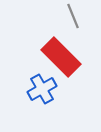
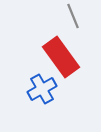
red rectangle: rotated 9 degrees clockwise
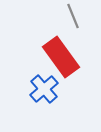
blue cross: moved 2 px right; rotated 12 degrees counterclockwise
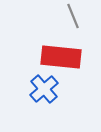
red rectangle: rotated 48 degrees counterclockwise
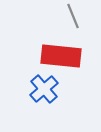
red rectangle: moved 1 px up
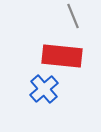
red rectangle: moved 1 px right
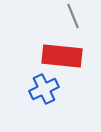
blue cross: rotated 16 degrees clockwise
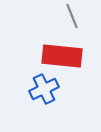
gray line: moved 1 px left
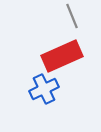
red rectangle: rotated 30 degrees counterclockwise
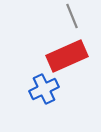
red rectangle: moved 5 px right
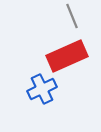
blue cross: moved 2 px left
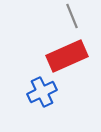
blue cross: moved 3 px down
